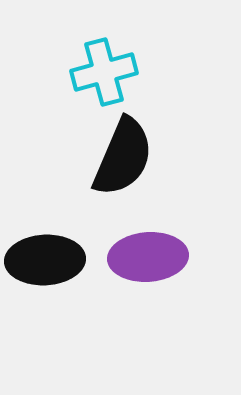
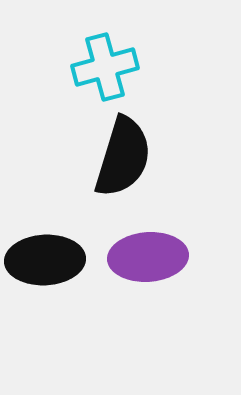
cyan cross: moved 1 px right, 5 px up
black semicircle: rotated 6 degrees counterclockwise
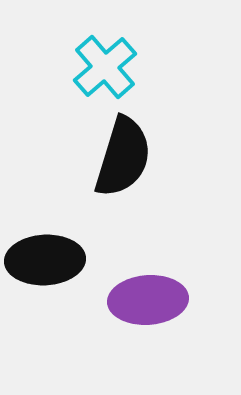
cyan cross: rotated 26 degrees counterclockwise
purple ellipse: moved 43 px down
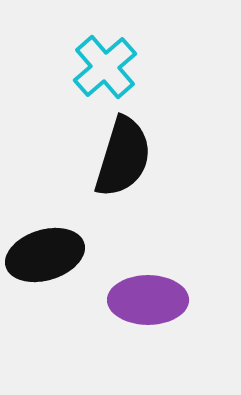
black ellipse: moved 5 px up; rotated 14 degrees counterclockwise
purple ellipse: rotated 4 degrees clockwise
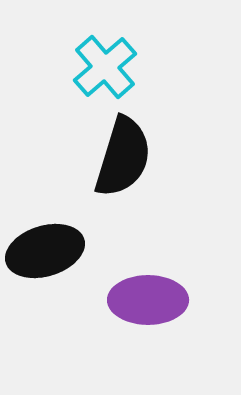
black ellipse: moved 4 px up
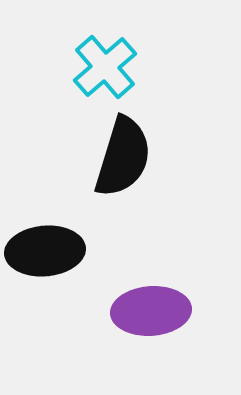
black ellipse: rotated 12 degrees clockwise
purple ellipse: moved 3 px right, 11 px down; rotated 4 degrees counterclockwise
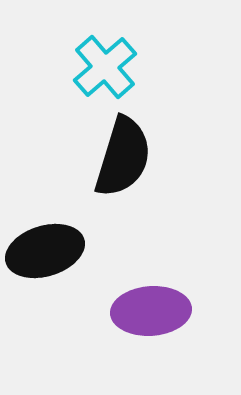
black ellipse: rotated 12 degrees counterclockwise
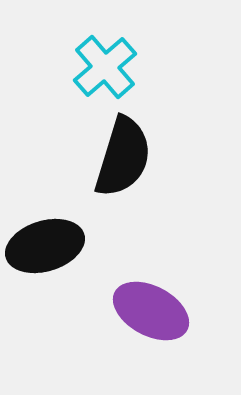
black ellipse: moved 5 px up
purple ellipse: rotated 32 degrees clockwise
